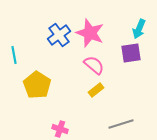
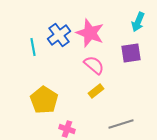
cyan arrow: moved 1 px left, 7 px up
cyan line: moved 19 px right, 8 px up
yellow pentagon: moved 7 px right, 15 px down
yellow rectangle: moved 1 px down
pink cross: moved 7 px right
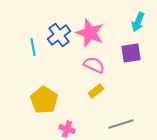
pink semicircle: rotated 15 degrees counterclockwise
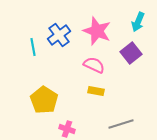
pink star: moved 7 px right, 2 px up
purple square: rotated 30 degrees counterclockwise
yellow rectangle: rotated 49 degrees clockwise
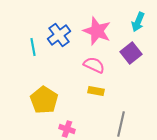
gray line: rotated 60 degrees counterclockwise
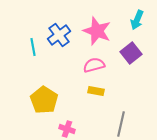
cyan arrow: moved 1 px left, 2 px up
pink semicircle: rotated 40 degrees counterclockwise
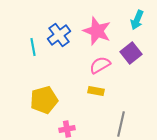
pink semicircle: moved 6 px right; rotated 15 degrees counterclockwise
yellow pentagon: rotated 24 degrees clockwise
pink cross: rotated 28 degrees counterclockwise
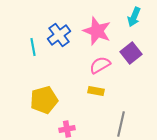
cyan arrow: moved 3 px left, 3 px up
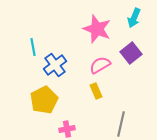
cyan arrow: moved 1 px down
pink star: moved 2 px up
blue cross: moved 4 px left, 30 px down
yellow rectangle: rotated 56 degrees clockwise
yellow pentagon: rotated 12 degrees counterclockwise
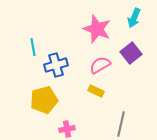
blue cross: moved 1 px right; rotated 20 degrees clockwise
yellow rectangle: rotated 42 degrees counterclockwise
yellow pentagon: rotated 12 degrees clockwise
